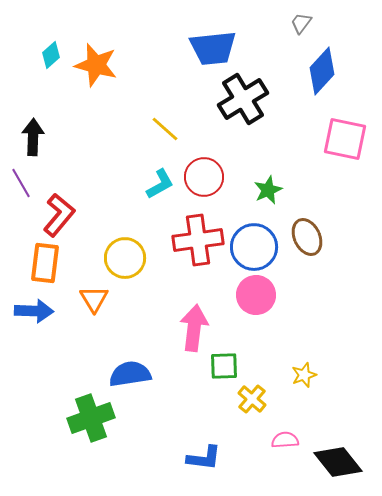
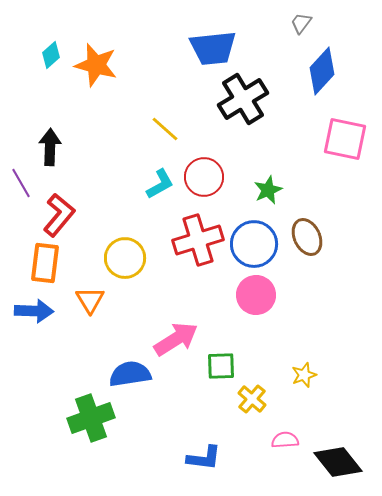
black arrow: moved 17 px right, 10 px down
red cross: rotated 9 degrees counterclockwise
blue circle: moved 3 px up
orange triangle: moved 4 px left, 1 px down
pink arrow: moved 18 px left, 11 px down; rotated 51 degrees clockwise
green square: moved 3 px left
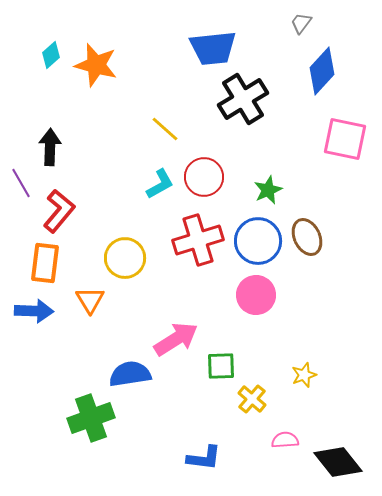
red L-shape: moved 4 px up
blue circle: moved 4 px right, 3 px up
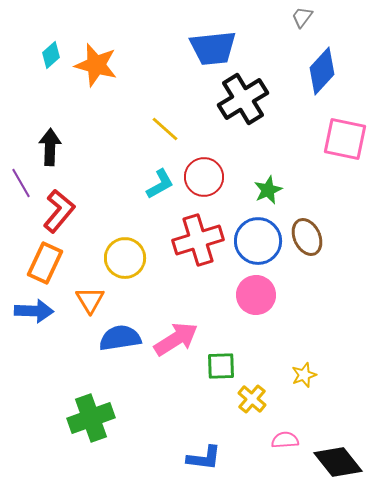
gray trapezoid: moved 1 px right, 6 px up
orange rectangle: rotated 18 degrees clockwise
blue semicircle: moved 10 px left, 36 px up
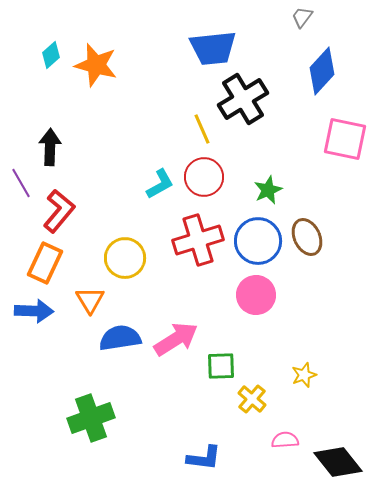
yellow line: moved 37 px right; rotated 24 degrees clockwise
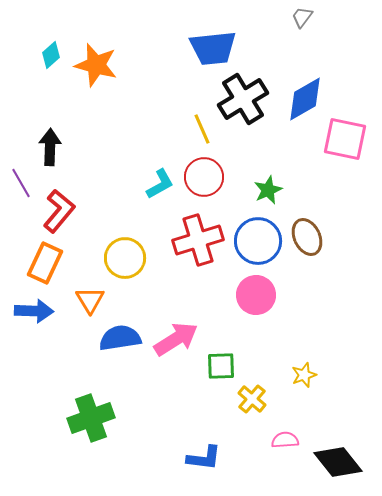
blue diamond: moved 17 px left, 28 px down; rotated 18 degrees clockwise
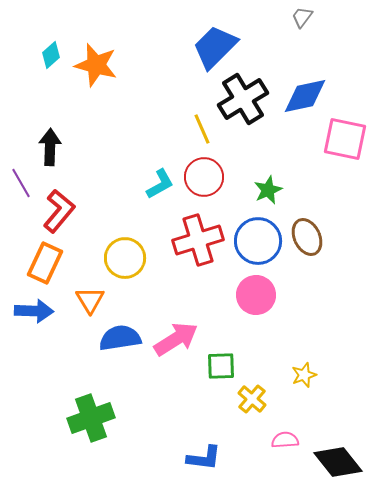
blue trapezoid: moved 2 px right, 1 px up; rotated 141 degrees clockwise
blue diamond: moved 3 px up; rotated 18 degrees clockwise
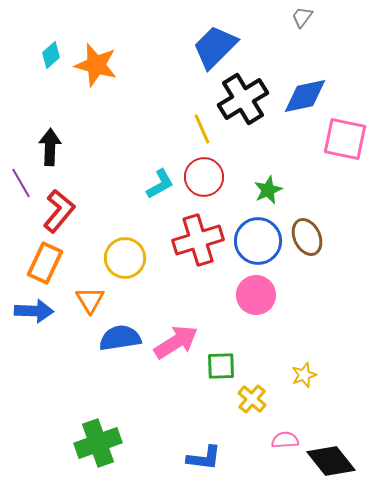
pink arrow: moved 3 px down
green cross: moved 7 px right, 25 px down
black diamond: moved 7 px left, 1 px up
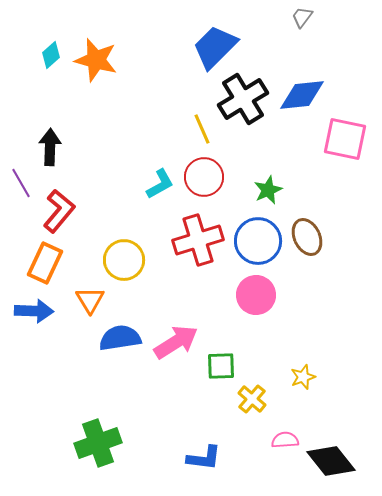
orange star: moved 5 px up
blue diamond: moved 3 px left, 1 px up; rotated 6 degrees clockwise
yellow circle: moved 1 px left, 2 px down
yellow star: moved 1 px left, 2 px down
